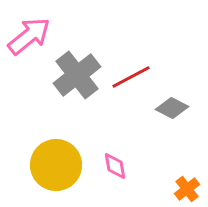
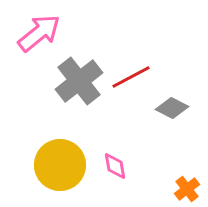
pink arrow: moved 10 px right, 3 px up
gray cross: moved 2 px right, 6 px down
yellow circle: moved 4 px right
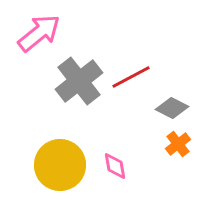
orange cross: moved 9 px left, 45 px up
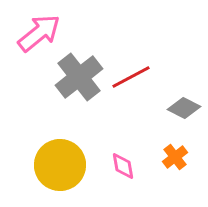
gray cross: moved 4 px up
gray diamond: moved 12 px right
orange cross: moved 3 px left, 13 px down
pink diamond: moved 8 px right
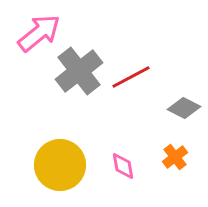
gray cross: moved 6 px up
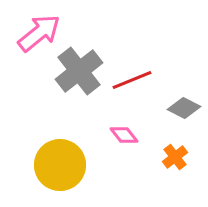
red line: moved 1 px right, 3 px down; rotated 6 degrees clockwise
pink diamond: moved 1 px right, 31 px up; rotated 28 degrees counterclockwise
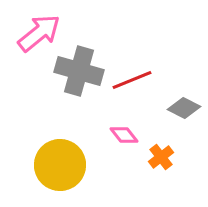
gray cross: rotated 36 degrees counterclockwise
orange cross: moved 14 px left
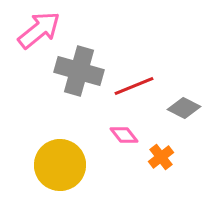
pink arrow: moved 3 px up
red line: moved 2 px right, 6 px down
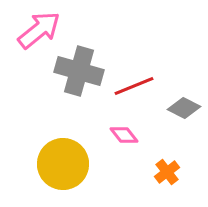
orange cross: moved 6 px right, 15 px down
yellow circle: moved 3 px right, 1 px up
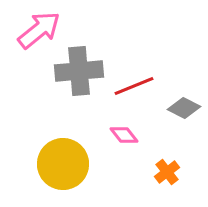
gray cross: rotated 21 degrees counterclockwise
